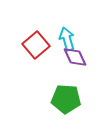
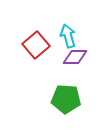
cyan arrow: moved 1 px right, 3 px up
purple diamond: rotated 65 degrees counterclockwise
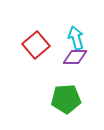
cyan arrow: moved 8 px right, 2 px down
green pentagon: rotated 8 degrees counterclockwise
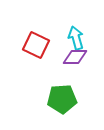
red square: rotated 24 degrees counterclockwise
green pentagon: moved 4 px left
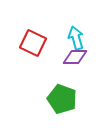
red square: moved 3 px left, 2 px up
green pentagon: rotated 24 degrees clockwise
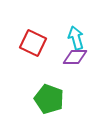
green pentagon: moved 13 px left
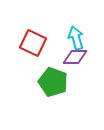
green pentagon: moved 4 px right, 17 px up
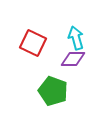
purple diamond: moved 2 px left, 2 px down
green pentagon: moved 9 px down
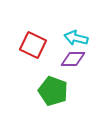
cyan arrow: rotated 60 degrees counterclockwise
red square: moved 2 px down
